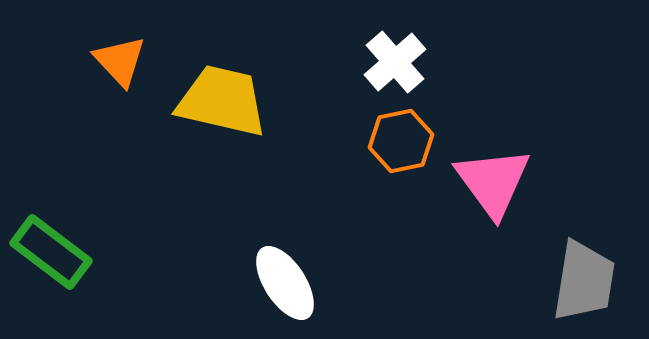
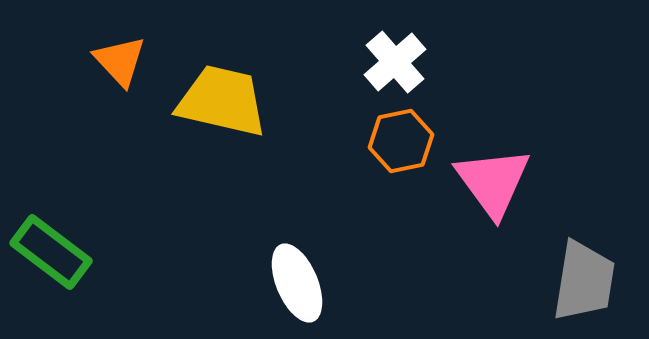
white ellipse: moved 12 px right; rotated 10 degrees clockwise
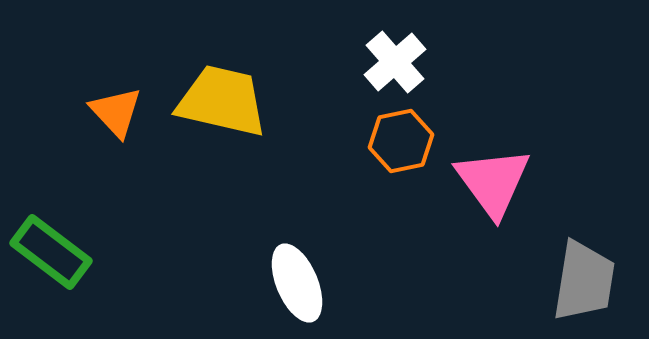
orange triangle: moved 4 px left, 51 px down
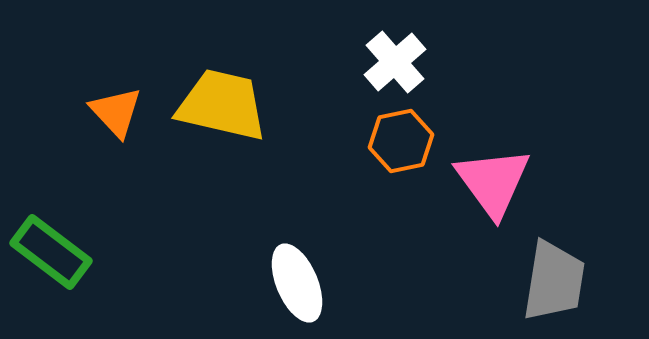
yellow trapezoid: moved 4 px down
gray trapezoid: moved 30 px left
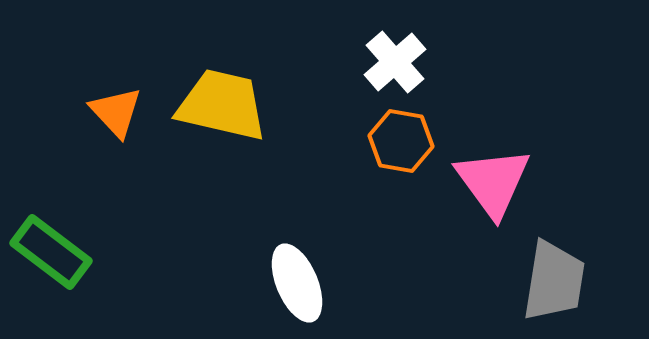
orange hexagon: rotated 22 degrees clockwise
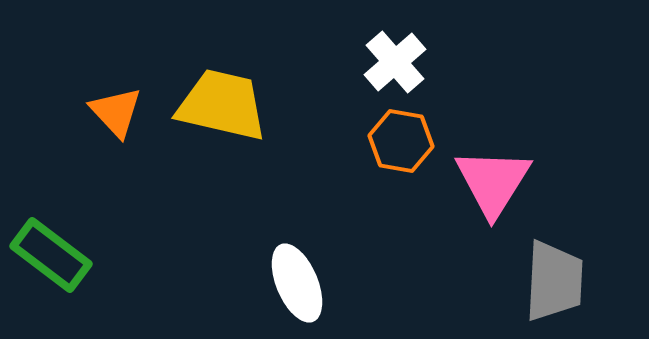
pink triangle: rotated 8 degrees clockwise
green rectangle: moved 3 px down
gray trapezoid: rotated 6 degrees counterclockwise
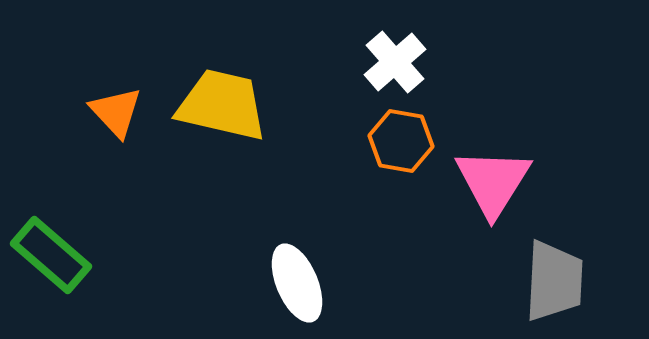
green rectangle: rotated 4 degrees clockwise
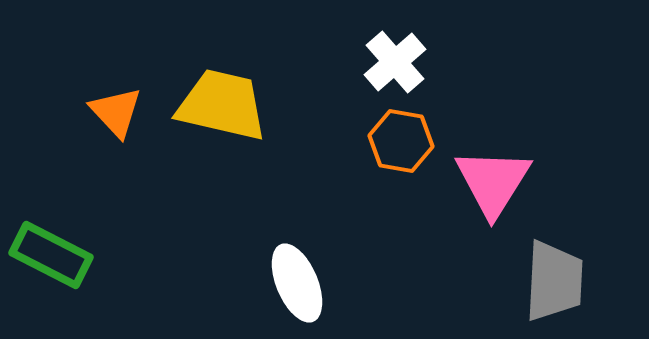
green rectangle: rotated 14 degrees counterclockwise
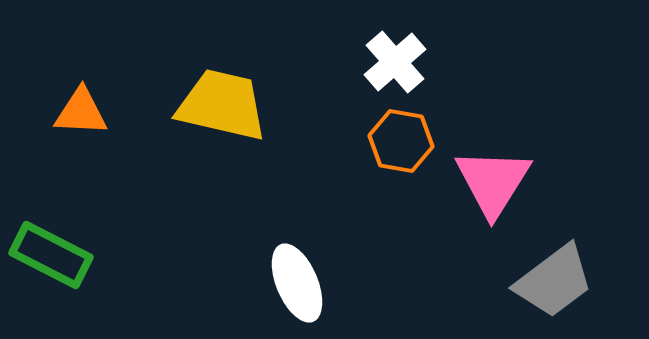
orange triangle: moved 35 px left; rotated 44 degrees counterclockwise
gray trapezoid: rotated 50 degrees clockwise
